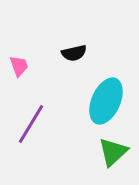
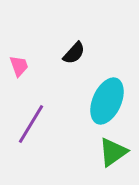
black semicircle: rotated 35 degrees counterclockwise
cyan ellipse: moved 1 px right
green triangle: rotated 8 degrees clockwise
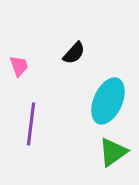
cyan ellipse: moved 1 px right
purple line: rotated 24 degrees counterclockwise
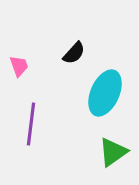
cyan ellipse: moved 3 px left, 8 px up
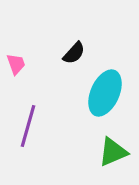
pink trapezoid: moved 3 px left, 2 px up
purple line: moved 3 px left, 2 px down; rotated 9 degrees clockwise
green triangle: rotated 12 degrees clockwise
